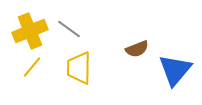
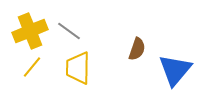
gray line: moved 2 px down
brown semicircle: rotated 50 degrees counterclockwise
yellow trapezoid: moved 1 px left
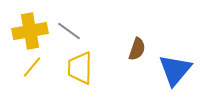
yellow cross: rotated 12 degrees clockwise
yellow trapezoid: moved 2 px right
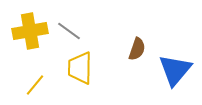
yellow line: moved 3 px right, 18 px down
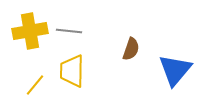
gray line: rotated 30 degrees counterclockwise
brown semicircle: moved 6 px left
yellow trapezoid: moved 8 px left, 3 px down
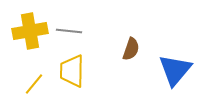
yellow line: moved 1 px left, 1 px up
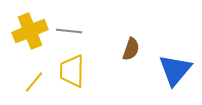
yellow cross: rotated 12 degrees counterclockwise
yellow line: moved 2 px up
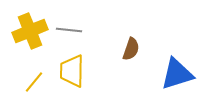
gray line: moved 1 px up
blue triangle: moved 2 px right, 4 px down; rotated 33 degrees clockwise
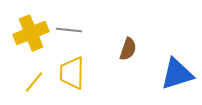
yellow cross: moved 1 px right, 2 px down
brown semicircle: moved 3 px left
yellow trapezoid: moved 2 px down
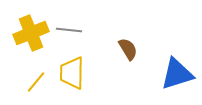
brown semicircle: rotated 50 degrees counterclockwise
yellow line: moved 2 px right
